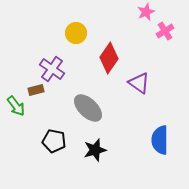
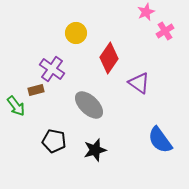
gray ellipse: moved 1 px right, 3 px up
blue semicircle: rotated 36 degrees counterclockwise
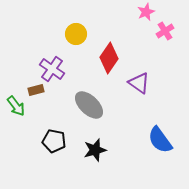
yellow circle: moved 1 px down
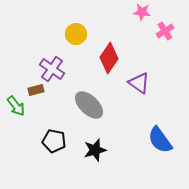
pink star: moved 4 px left; rotated 30 degrees clockwise
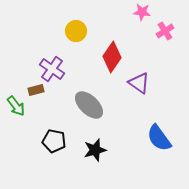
yellow circle: moved 3 px up
red diamond: moved 3 px right, 1 px up
blue semicircle: moved 1 px left, 2 px up
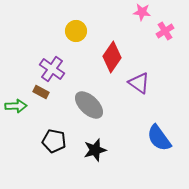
brown rectangle: moved 5 px right, 2 px down; rotated 42 degrees clockwise
green arrow: rotated 55 degrees counterclockwise
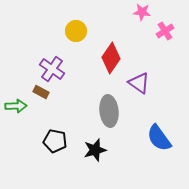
red diamond: moved 1 px left, 1 px down
gray ellipse: moved 20 px right, 6 px down; rotated 40 degrees clockwise
black pentagon: moved 1 px right
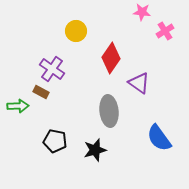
green arrow: moved 2 px right
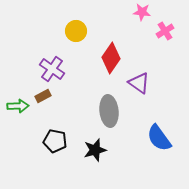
brown rectangle: moved 2 px right, 4 px down; rotated 56 degrees counterclockwise
